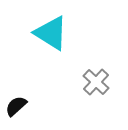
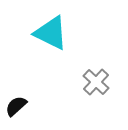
cyan triangle: rotated 6 degrees counterclockwise
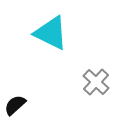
black semicircle: moved 1 px left, 1 px up
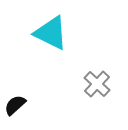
gray cross: moved 1 px right, 2 px down
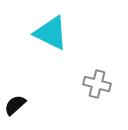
gray cross: rotated 28 degrees counterclockwise
